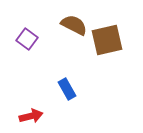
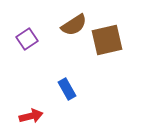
brown semicircle: rotated 120 degrees clockwise
purple square: rotated 20 degrees clockwise
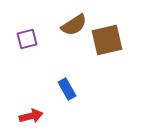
purple square: rotated 20 degrees clockwise
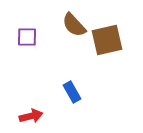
brown semicircle: rotated 80 degrees clockwise
purple square: moved 2 px up; rotated 15 degrees clockwise
blue rectangle: moved 5 px right, 3 px down
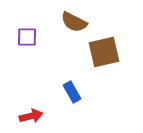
brown semicircle: moved 3 px up; rotated 20 degrees counterclockwise
brown square: moved 3 px left, 12 px down
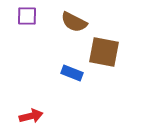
purple square: moved 21 px up
brown square: rotated 24 degrees clockwise
blue rectangle: moved 19 px up; rotated 40 degrees counterclockwise
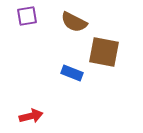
purple square: rotated 10 degrees counterclockwise
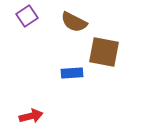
purple square: rotated 25 degrees counterclockwise
blue rectangle: rotated 25 degrees counterclockwise
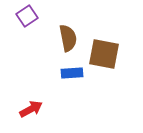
brown semicircle: moved 6 px left, 16 px down; rotated 128 degrees counterclockwise
brown square: moved 2 px down
red arrow: moved 7 px up; rotated 15 degrees counterclockwise
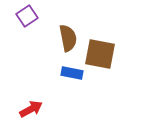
brown square: moved 4 px left
blue rectangle: rotated 15 degrees clockwise
